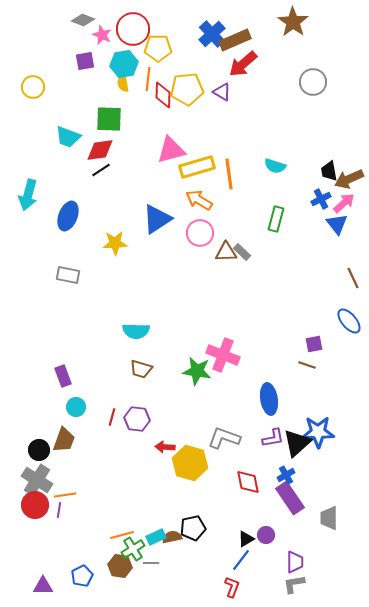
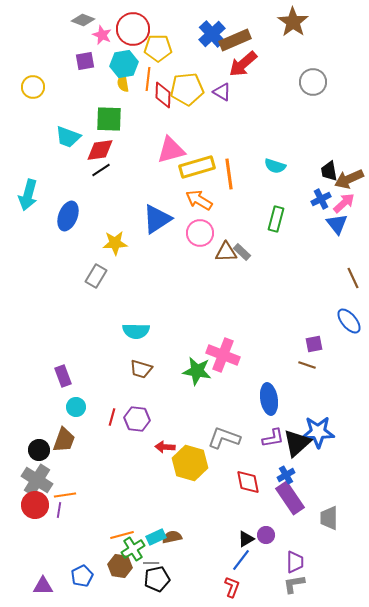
gray rectangle at (68, 275): moved 28 px right, 1 px down; rotated 70 degrees counterclockwise
black pentagon at (193, 528): moved 36 px left, 51 px down
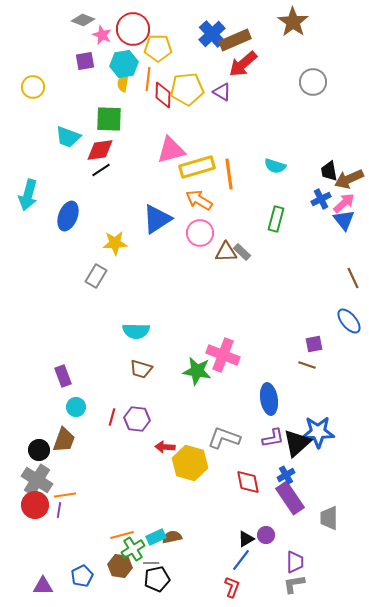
yellow semicircle at (123, 83): rotated 18 degrees clockwise
blue triangle at (337, 224): moved 7 px right, 4 px up
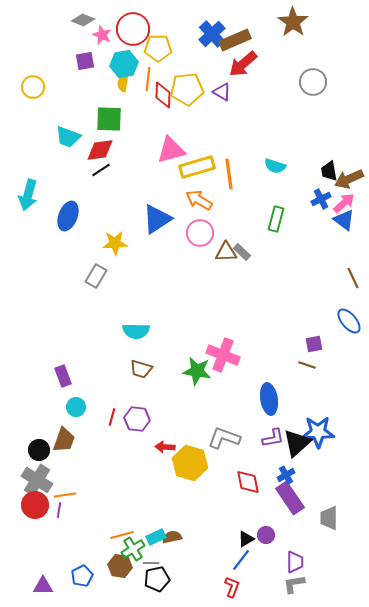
blue triangle at (344, 220): rotated 15 degrees counterclockwise
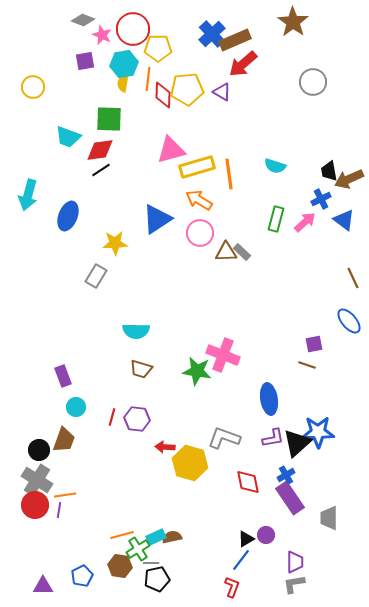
pink arrow at (344, 203): moved 39 px left, 19 px down
green cross at (133, 549): moved 5 px right
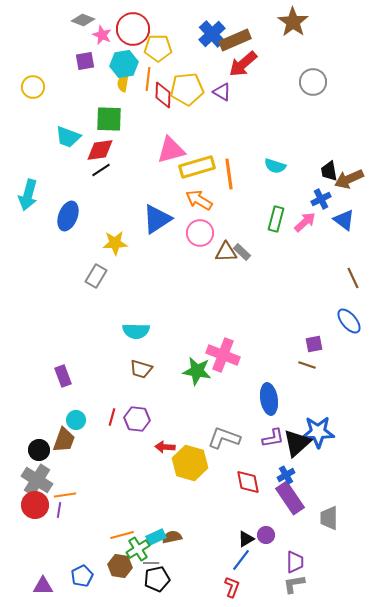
cyan circle at (76, 407): moved 13 px down
